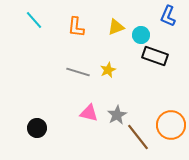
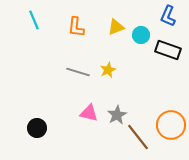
cyan line: rotated 18 degrees clockwise
black rectangle: moved 13 px right, 6 px up
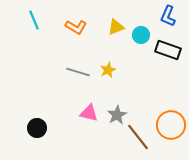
orange L-shape: rotated 65 degrees counterclockwise
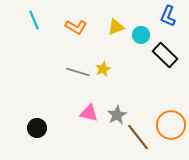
black rectangle: moved 3 px left, 5 px down; rotated 25 degrees clockwise
yellow star: moved 5 px left, 1 px up
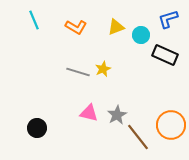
blue L-shape: moved 3 px down; rotated 50 degrees clockwise
black rectangle: rotated 20 degrees counterclockwise
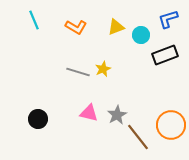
black rectangle: rotated 45 degrees counterclockwise
black circle: moved 1 px right, 9 px up
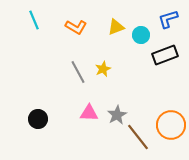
gray line: rotated 45 degrees clockwise
pink triangle: rotated 12 degrees counterclockwise
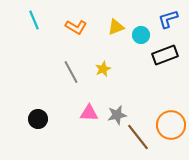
gray line: moved 7 px left
gray star: rotated 18 degrees clockwise
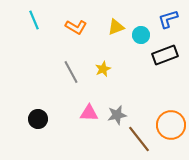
brown line: moved 1 px right, 2 px down
